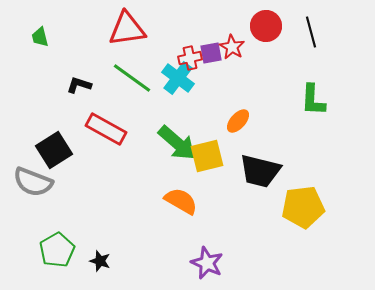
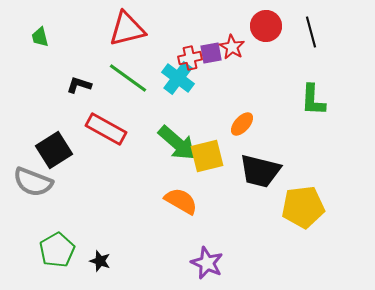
red triangle: rotated 6 degrees counterclockwise
green line: moved 4 px left
orange ellipse: moved 4 px right, 3 px down
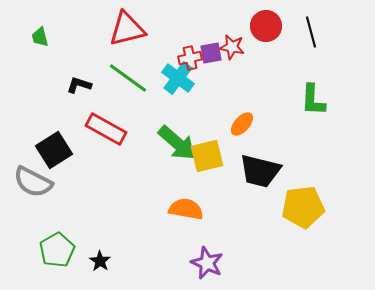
red star: rotated 20 degrees counterclockwise
gray semicircle: rotated 6 degrees clockwise
orange semicircle: moved 5 px right, 8 px down; rotated 20 degrees counterclockwise
black star: rotated 15 degrees clockwise
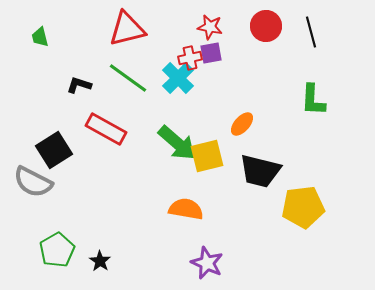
red star: moved 22 px left, 20 px up
cyan cross: rotated 8 degrees clockwise
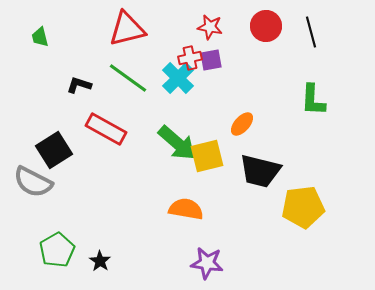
purple square: moved 7 px down
purple star: rotated 16 degrees counterclockwise
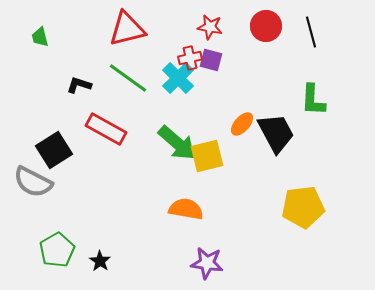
purple square: rotated 25 degrees clockwise
black trapezoid: moved 16 px right, 38 px up; rotated 132 degrees counterclockwise
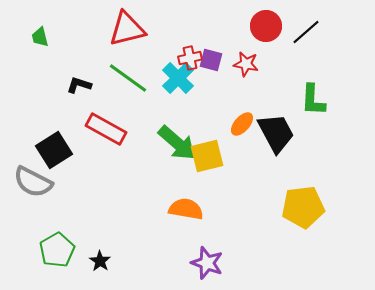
red star: moved 36 px right, 37 px down
black line: moved 5 px left; rotated 64 degrees clockwise
purple star: rotated 12 degrees clockwise
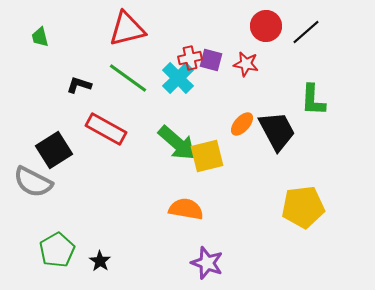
black trapezoid: moved 1 px right, 2 px up
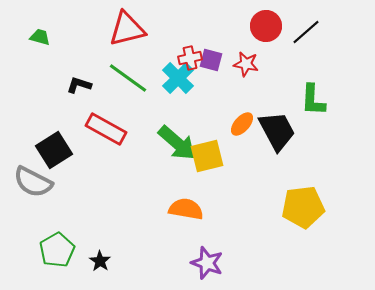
green trapezoid: rotated 120 degrees clockwise
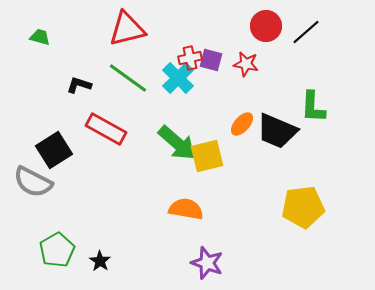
green L-shape: moved 7 px down
black trapezoid: rotated 141 degrees clockwise
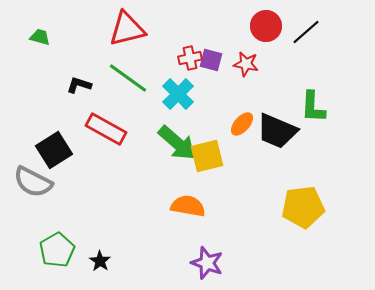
cyan cross: moved 16 px down
orange semicircle: moved 2 px right, 3 px up
